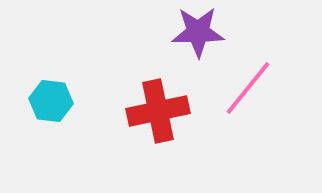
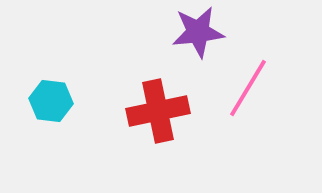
purple star: rotated 6 degrees counterclockwise
pink line: rotated 8 degrees counterclockwise
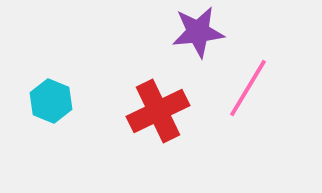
cyan hexagon: rotated 15 degrees clockwise
red cross: rotated 14 degrees counterclockwise
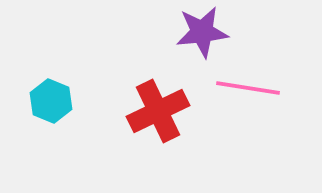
purple star: moved 4 px right
pink line: rotated 68 degrees clockwise
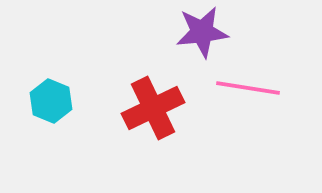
red cross: moved 5 px left, 3 px up
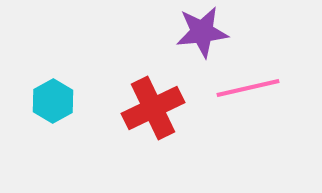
pink line: rotated 22 degrees counterclockwise
cyan hexagon: moved 2 px right; rotated 9 degrees clockwise
